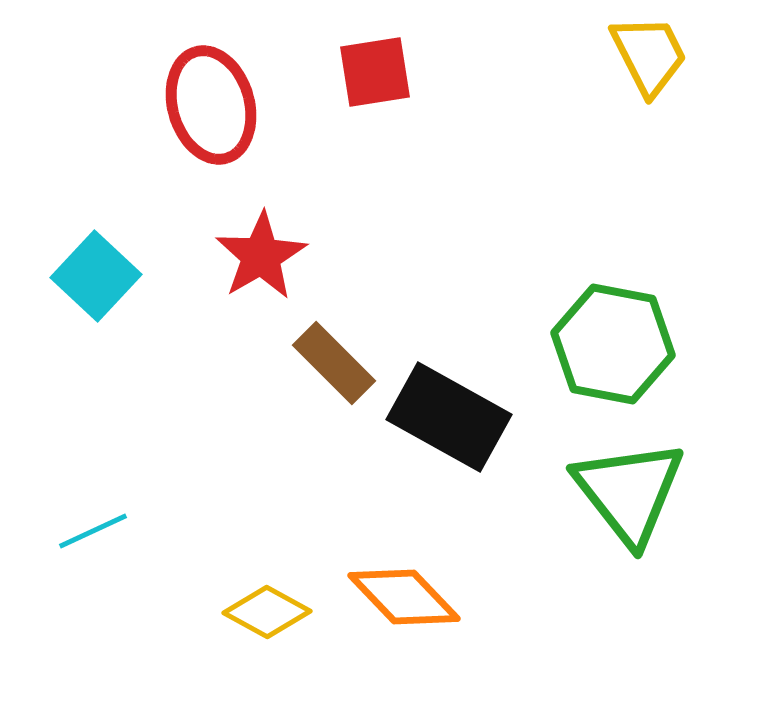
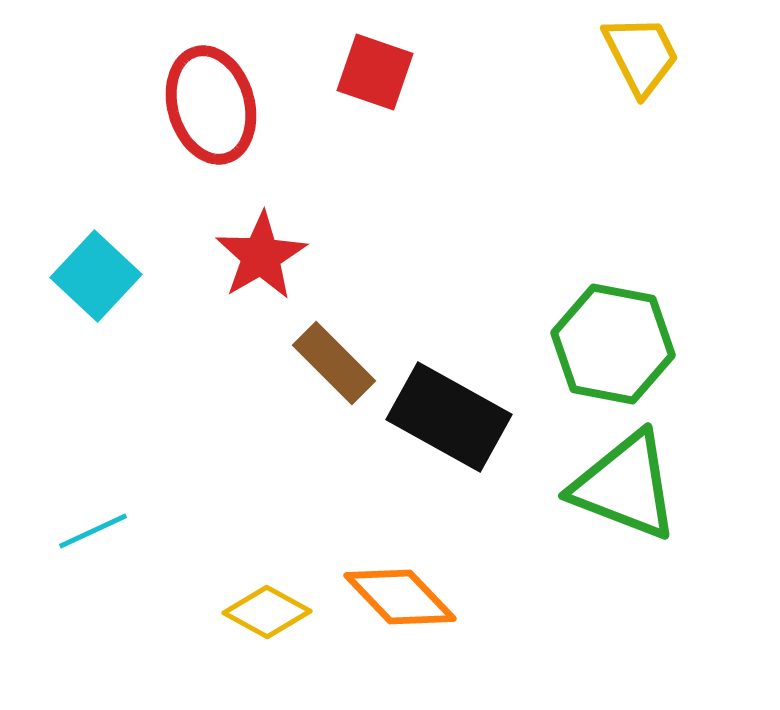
yellow trapezoid: moved 8 px left
red square: rotated 28 degrees clockwise
green triangle: moved 4 px left, 6 px up; rotated 31 degrees counterclockwise
orange diamond: moved 4 px left
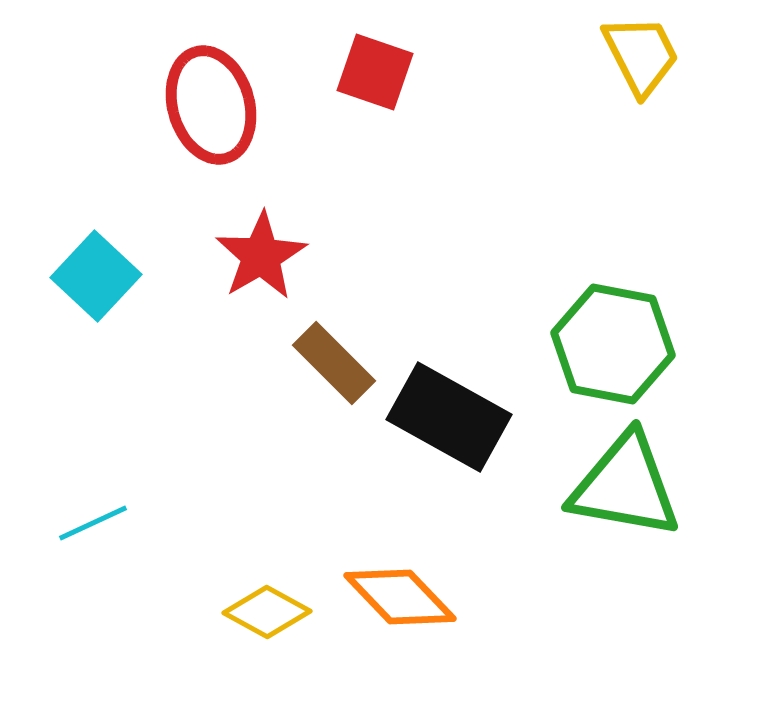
green triangle: rotated 11 degrees counterclockwise
cyan line: moved 8 px up
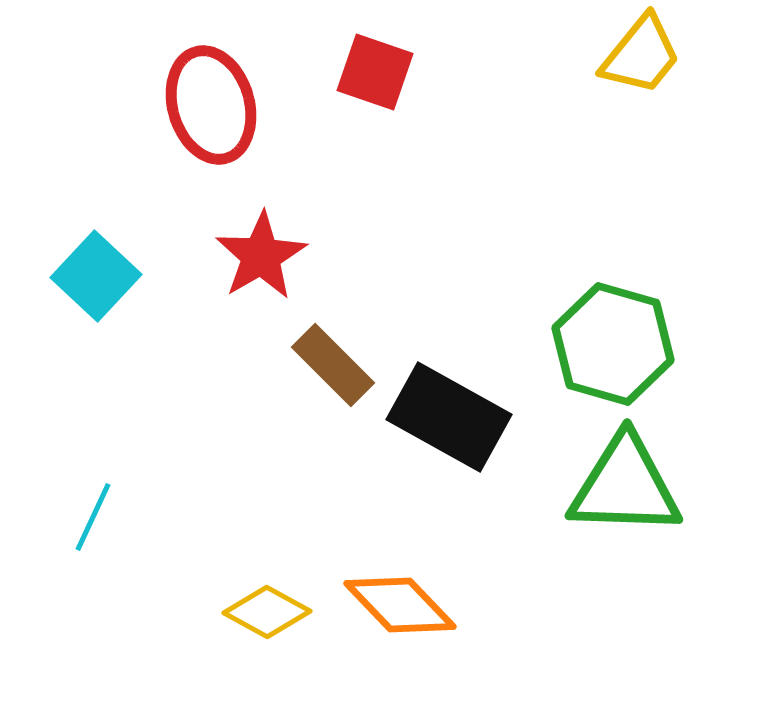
yellow trapezoid: rotated 66 degrees clockwise
green hexagon: rotated 5 degrees clockwise
brown rectangle: moved 1 px left, 2 px down
green triangle: rotated 8 degrees counterclockwise
cyan line: moved 6 px up; rotated 40 degrees counterclockwise
orange diamond: moved 8 px down
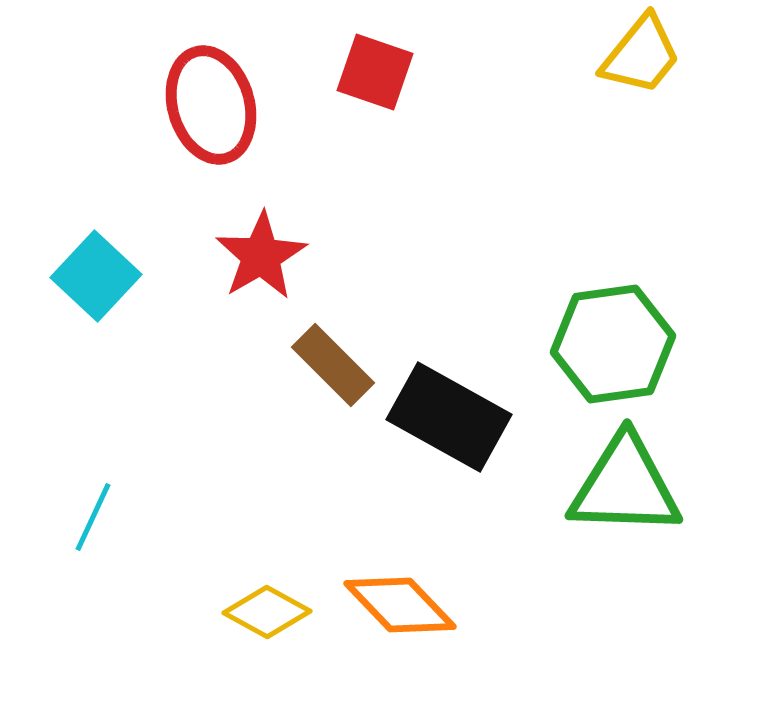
green hexagon: rotated 24 degrees counterclockwise
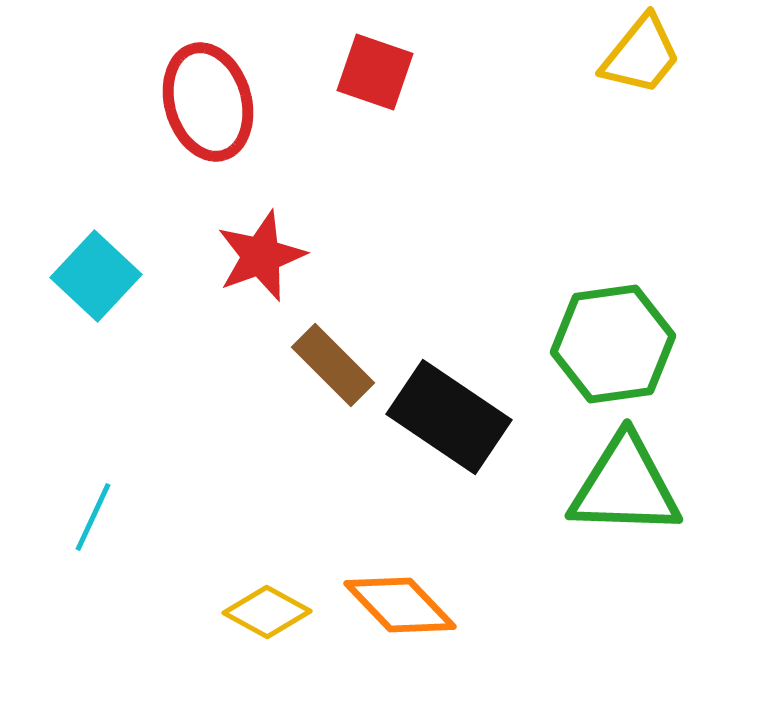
red ellipse: moved 3 px left, 3 px up
red star: rotated 10 degrees clockwise
black rectangle: rotated 5 degrees clockwise
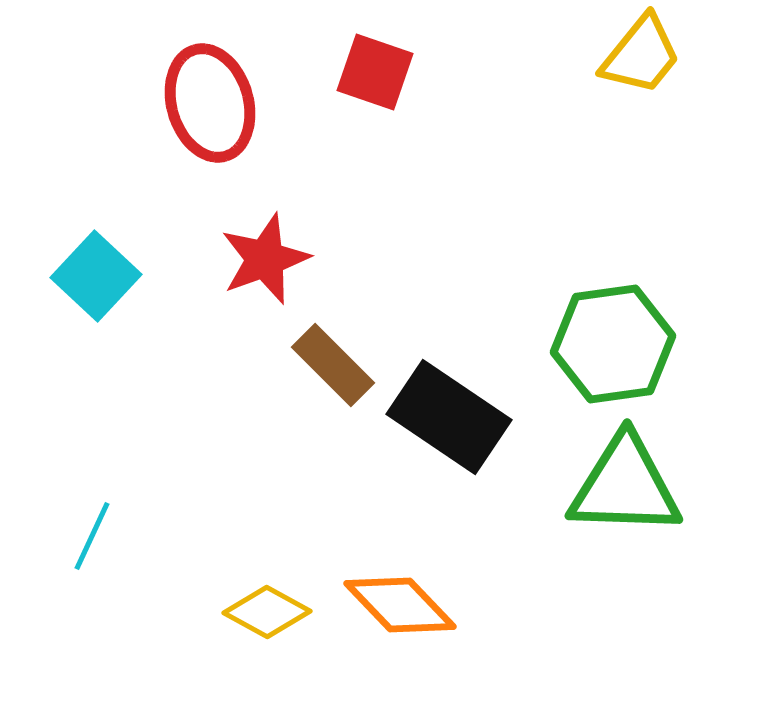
red ellipse: moved 2 px right, 1 px down
red star: moved 4 px right, 3 px down
cyan line: moved 1 px left, 19 px down
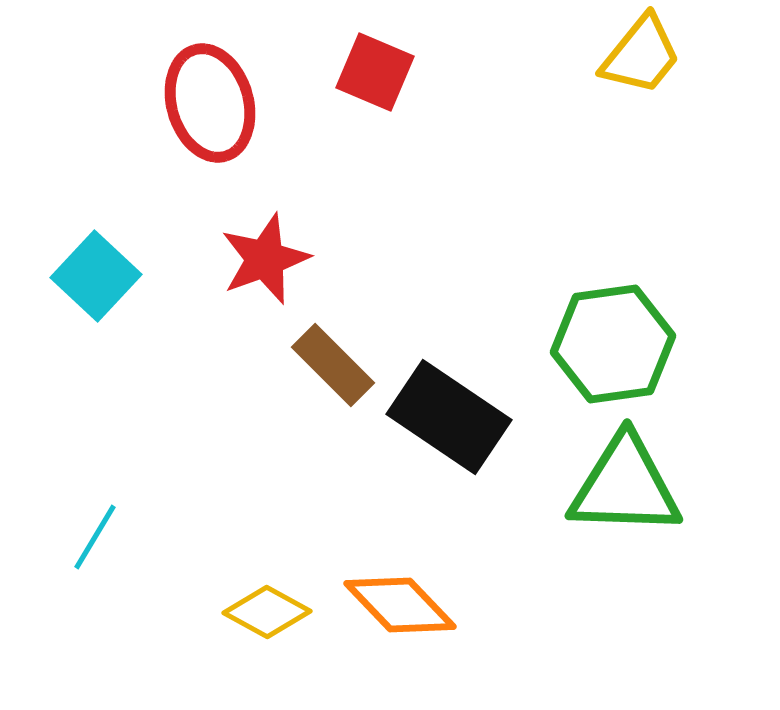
red square: rotated 4 degrees clockwise
cyan line: moved 3 px right, 1 px down; rotated 6 degrees clockwise
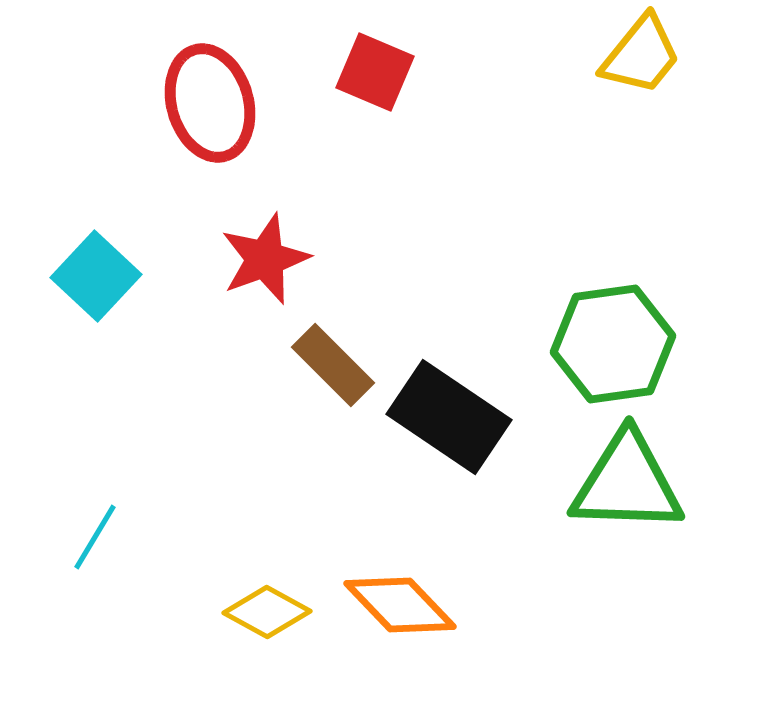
green triangle: moved 2 px right, 3 px up
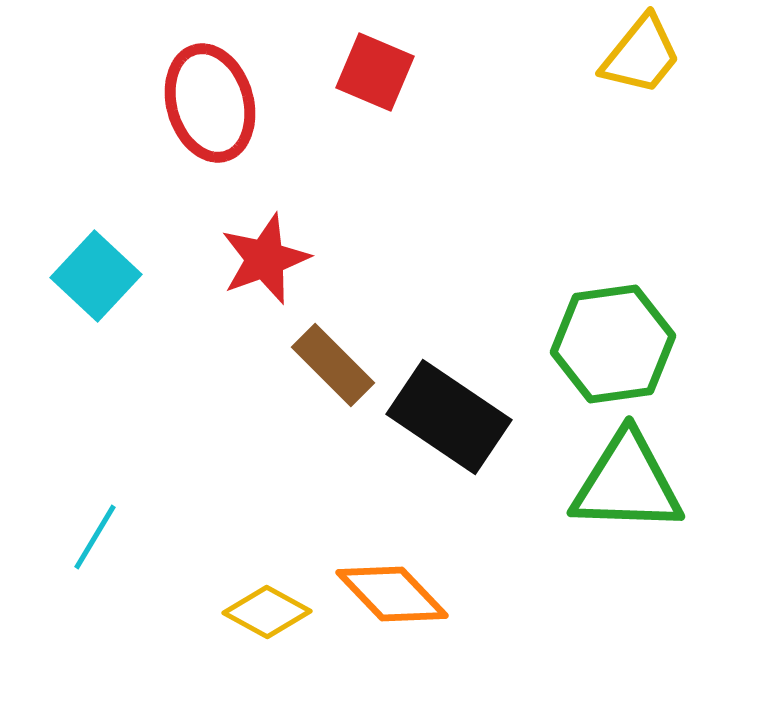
orange diamond: moved 8 px left, 11 px up
